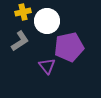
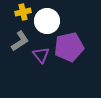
purple triangle: moved 6 px left, 11 px up
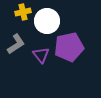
gray L-shape: moved 4 px left, 3 px down
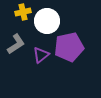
purple triangle: rotated 30 degrees clockwise
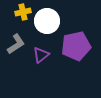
purple pentagon: moved 7 px right, 1 px up
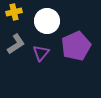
yellow cross: moved 9 px left
purple pentagon: rotated 12 degrees counterclockwise
purple triangle: moved 2 px up; rotated 12 degrees counterclockwise
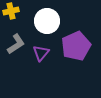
yellow cross: moved 3 px left, 1 px up
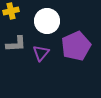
gray L-shape: rotated 30 degrees clockwise
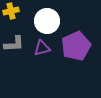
gray L-shape: moved 2 px left
purple triangle: moved 1 px right, 5 px up; rotated 36 degrees clockwise
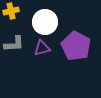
white circle: moved 2 px left, 1 px down
purple pentagon: rotated 20 degrees counterclockwise
